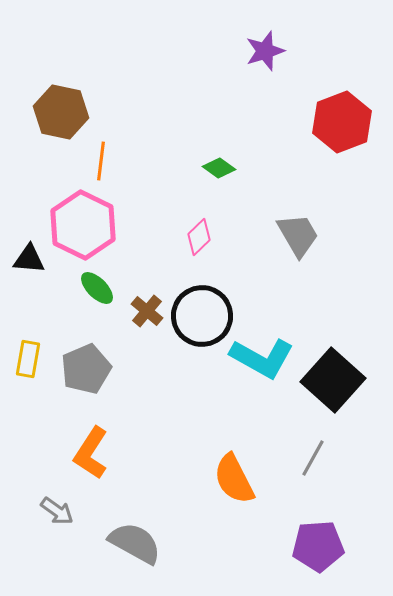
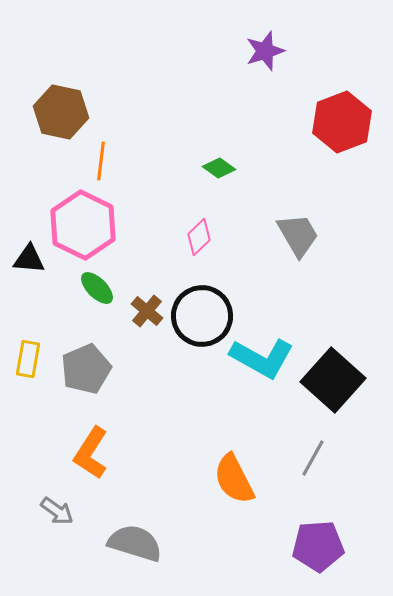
gray semicircle: rotated 12 degrees counterclockwise
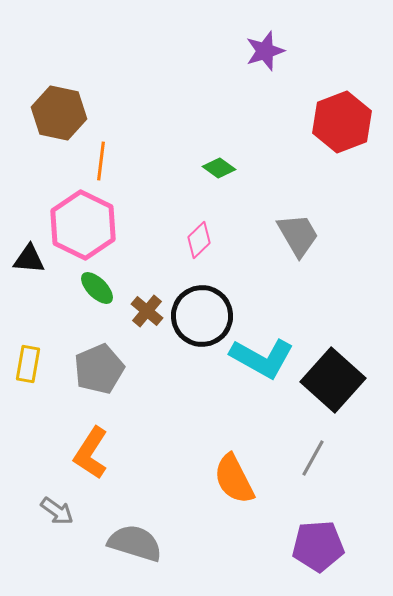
brown hexagon: moved 2 px left, 1 px down
pink diamond: moved 3 px down
yellow rectangle: moved 5 px down
gray pentagon: moved 13 px right
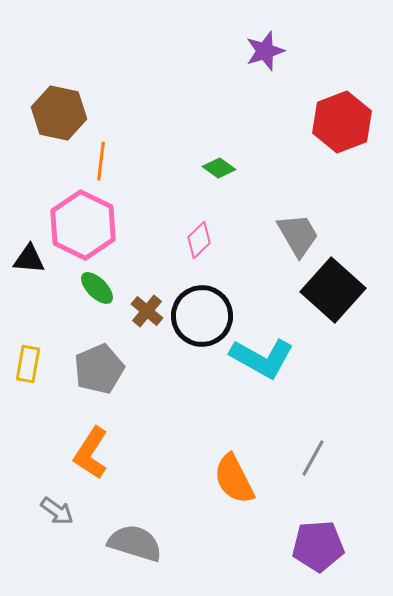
black square: moved 90 px up
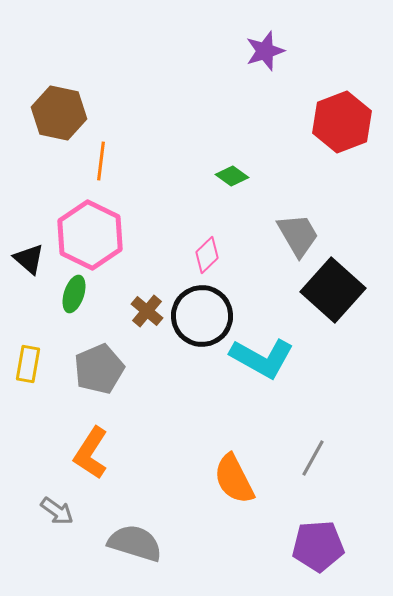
green diamond: moved 13 px right, 8 px down
pink hexagon: moved 7 px right, 10 px down
pink diamond: moved 8 px right, 15 px down
black triangle: rotated 36 degrees clockwise
green ellipse: moved 23 px left, 6 px down; rotated 63 degrees clockwise
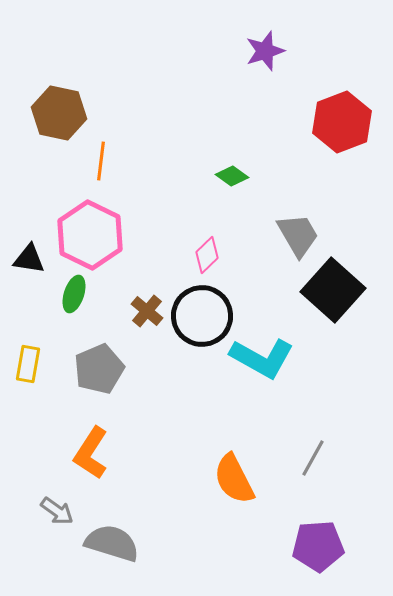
black triangle: rotated 32 degrees counterclockwise
gray semicircle: moved 23 px left
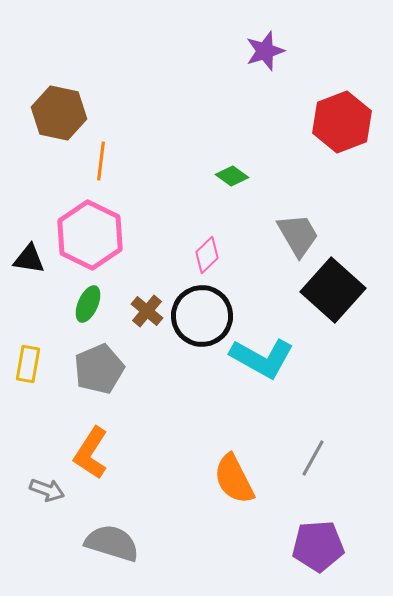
green ellipse: moved 14 px right, 10 px down; rotated 6 degrees clockwise
gray arrow: moved 10 px left, 21 px up; rotated 16 degrees counterclockwise
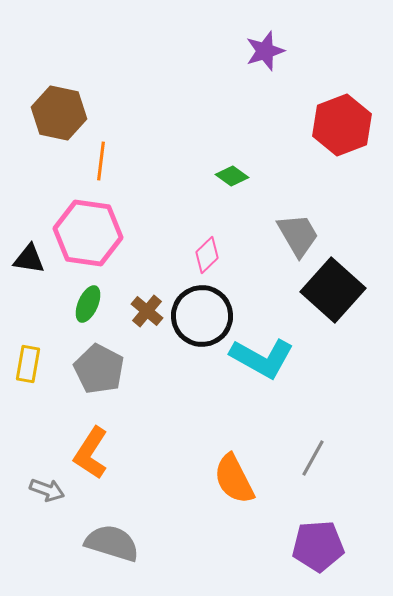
red hexagon: moved 3 px down
pink hexagon: moved 2 px left, 2 px up; rotated 18 degrees counterclockwise
gray pentagon: rotated 21 degrees counterclockwise
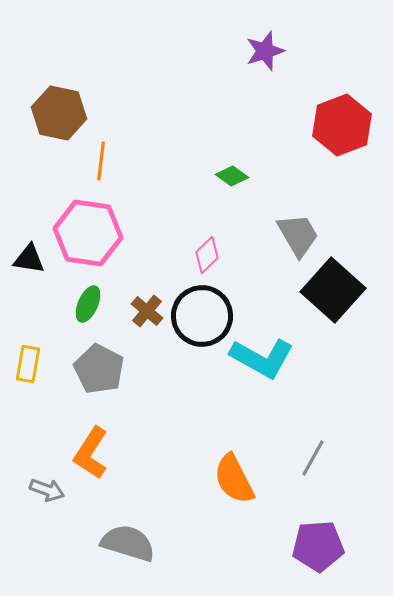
gray semicircle: moved 16 px right
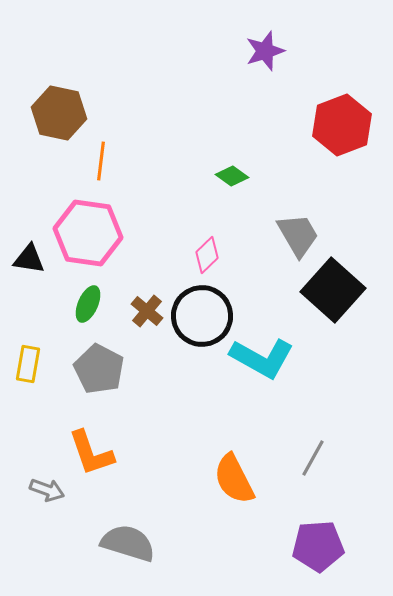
orange L-shape: rotated 52 degrees counterclockwise
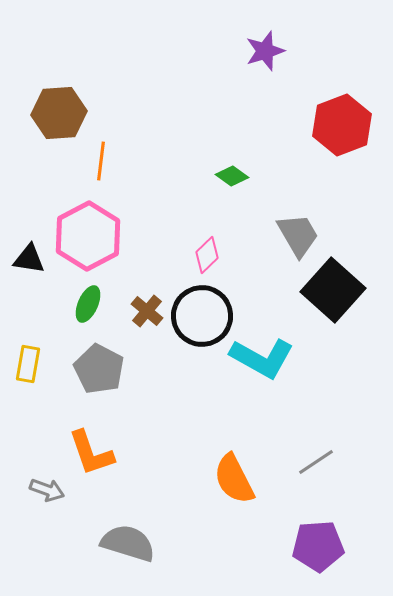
brown hexagon: rotated 16 degrees counterclockwise
pink hexagon: moved 3 px down; rotated 24 degrees clockwise
gray line: moved 3 px right, 4 px down; rotated 27 degrees clockwise
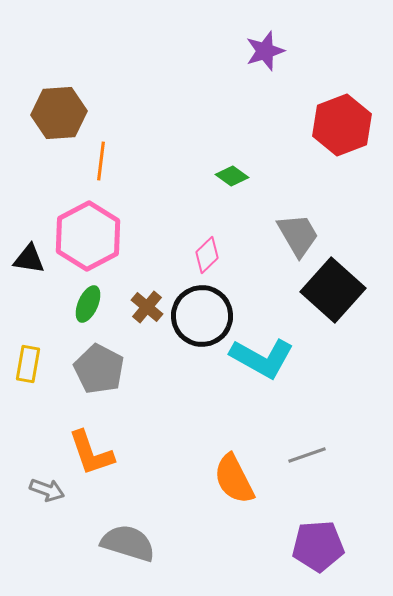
brown cross: moved 4 px up
gray line: moved 9 px left, 7 px up; rotated 15 degrees clockwise
